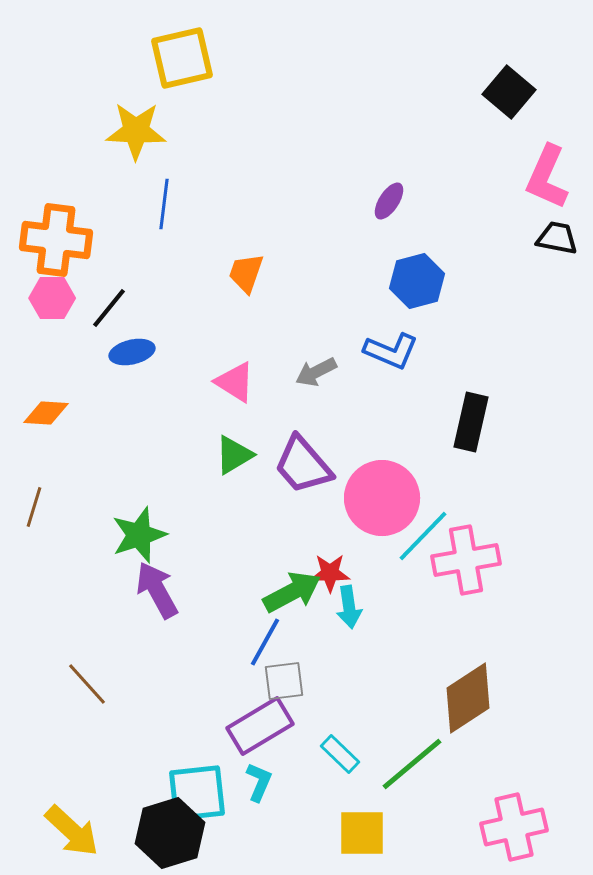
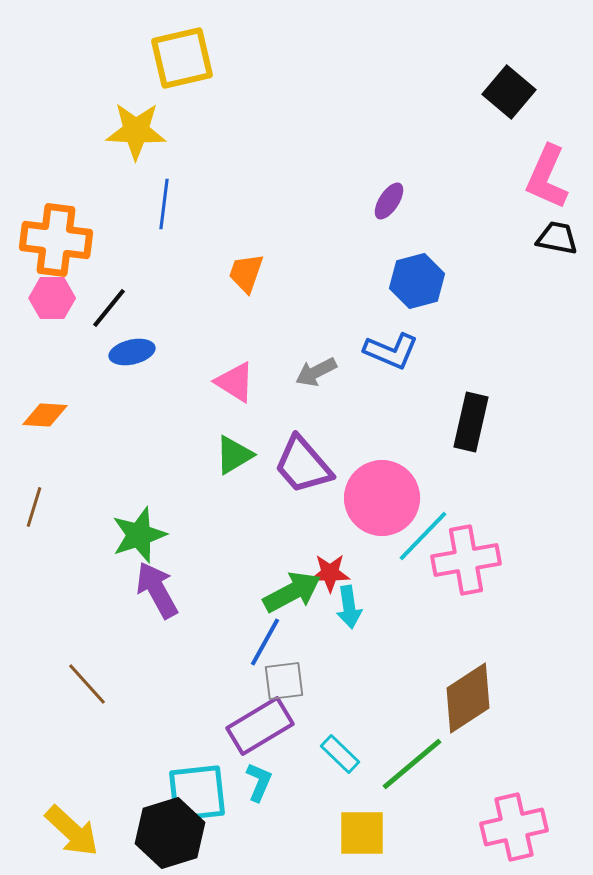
orange diamond at (46, 413): moved 1 px left, 2 px down
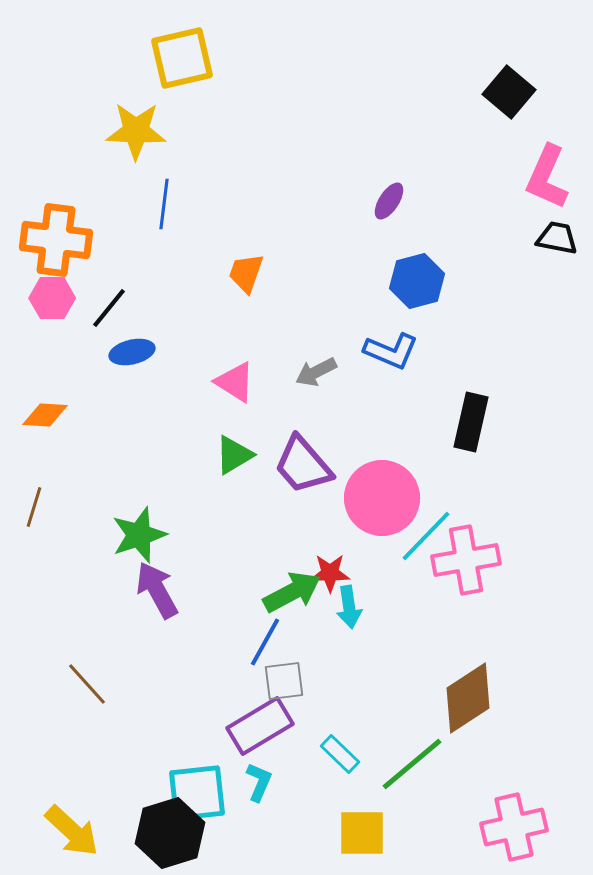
cyan line at (423, 536): moved 3 px right
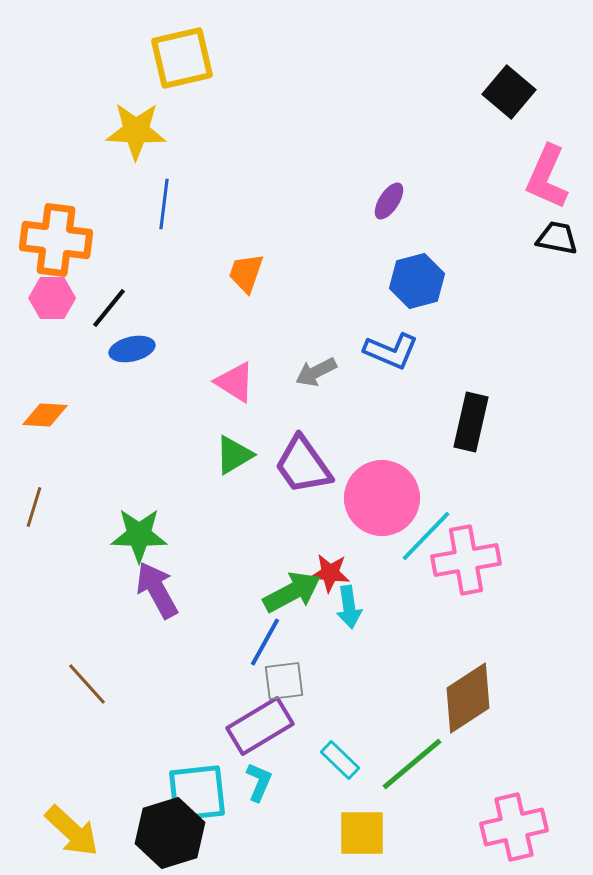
blue ellipse at (132, 352): moved 3 px up
purple trapezoid at (303, 465): rotated 6 degrees clockwise
green star at (139, 535): rotated 20 degrees clockwise
red star at (330, 573): rotated 6 degrees clockwise
cyan rectangle at (340, 754): moved 6 px down
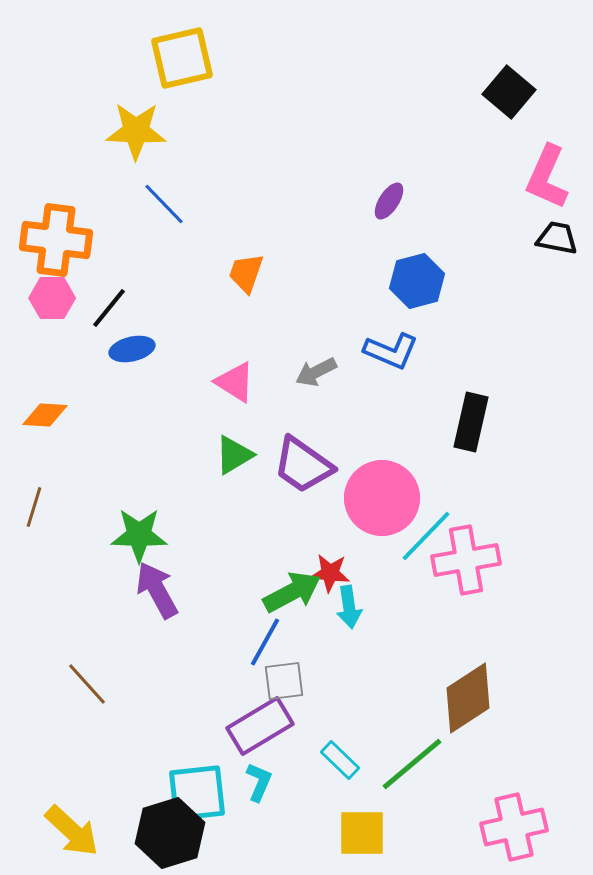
blue line at (164, 204): rotated 51 degrees counterclockwise
purple trapezoid at (303, 465): rotated 20 degrees counterclockwise
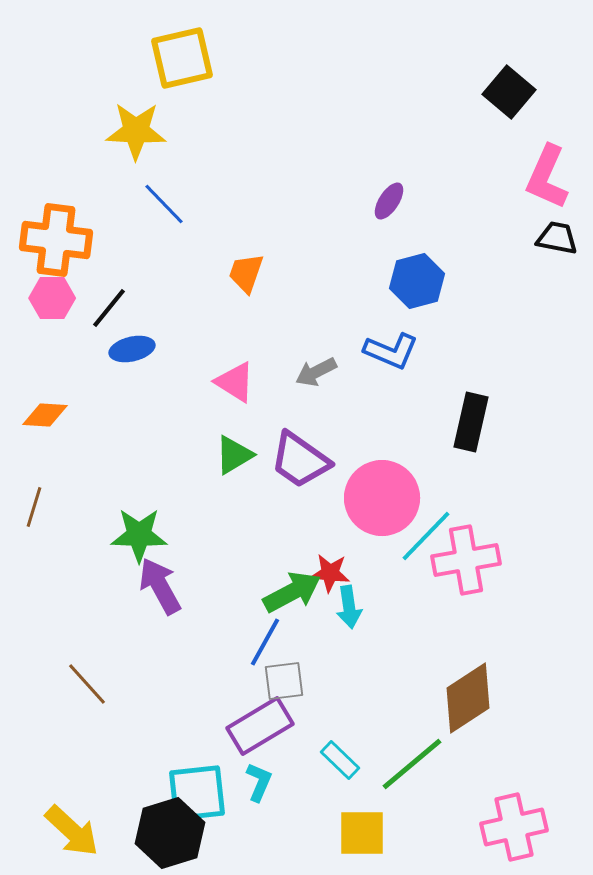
purple trapezoid at (303, 465): moved 3 px left, 5 px up
purple arrow at (157, 590): moved 3 px right, 4 px up
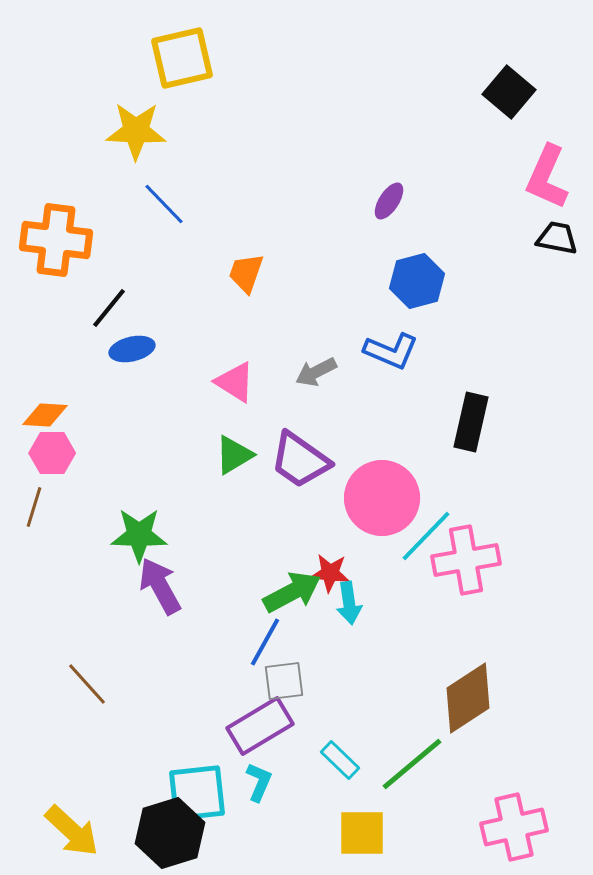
pink hexagon at (52, 298): moved 155 px down
cyan arrow at (349, 607): moved 4 px up
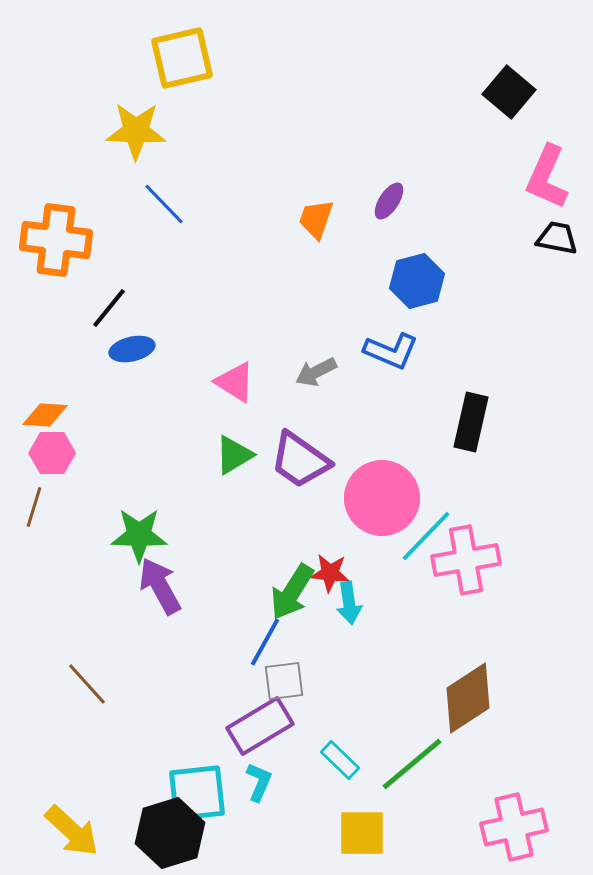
orange trapezoid at (246, 273): moved 70 px right, 54 px up
green arrow at (292, 592): rotated 150 degrees clockwise
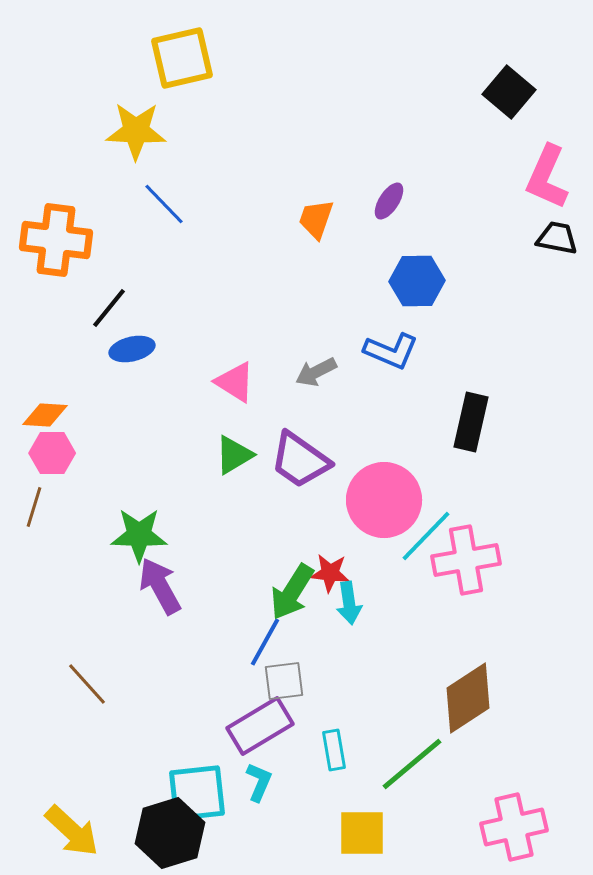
blue hexagon at (417, 281): rotated 14 degrees clockwise
pink circle at (382, 498): moved 2 px right, 2 px down
cyan rectangle at (340, 760): moved 6 px left, 10 px up; rotated 36 degrees clockwise
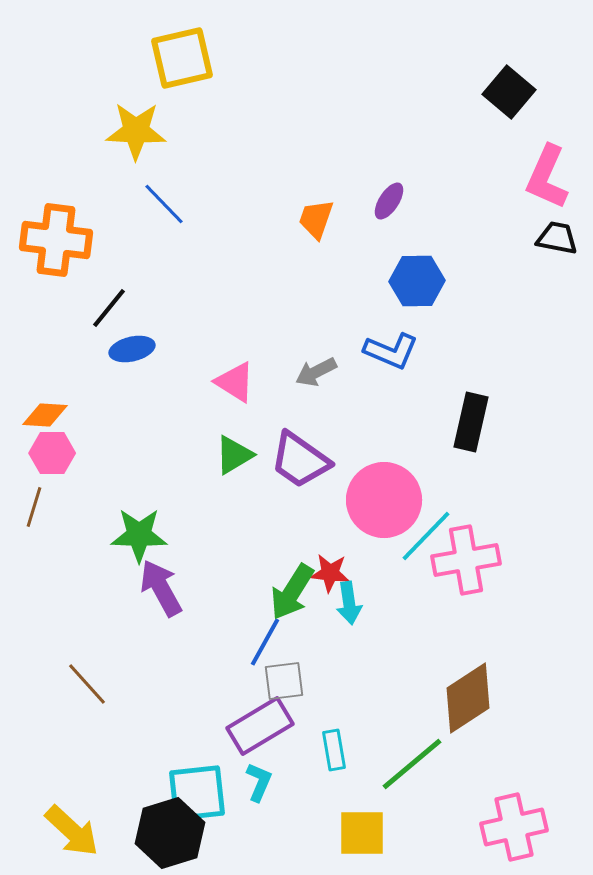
purple arrow at (160, 586): moved 1 px right, 2 px down
